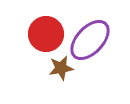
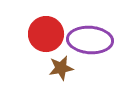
purple ellipse: rotated 51 degrees clockwise
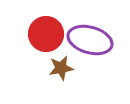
purple ellipse: rotated 12 degrees clockwise
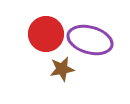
brown star: moved 1 px right, 1 px down
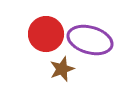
brown star: rotated 10 degrees counterclockwise
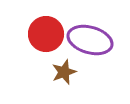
brown star: moved 2 px right, 3 px down
